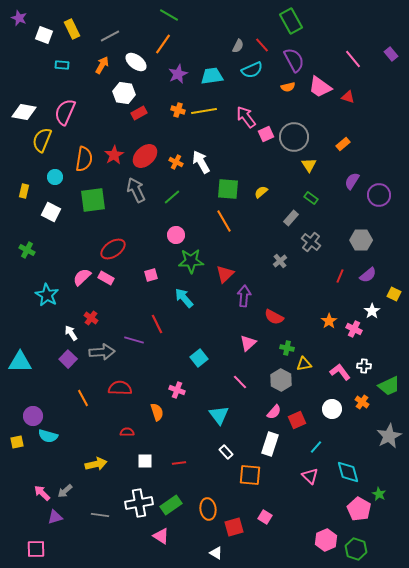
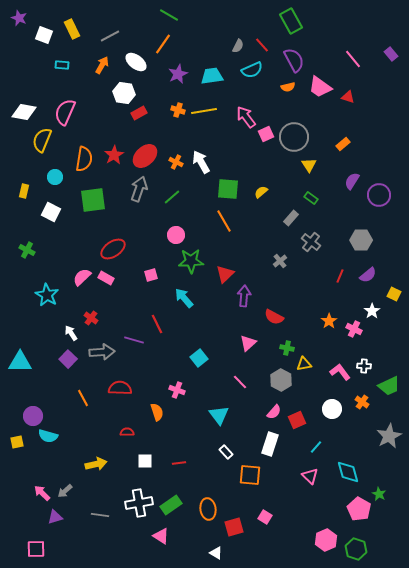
gray arrow at (136, 190): moved 3 px right, 1 px up; rotated 45 degrees clockwise
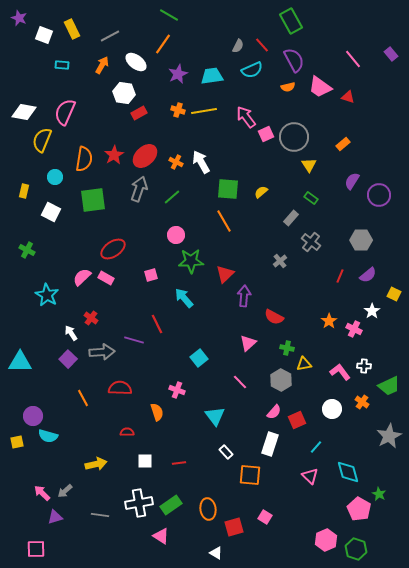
cyan triangle at (219, 415): moved 4 px left, 1 px down
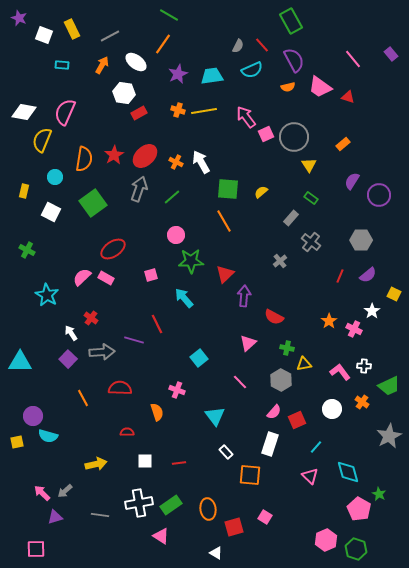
green square at (93, 200): moved 3 px down; rotated 28 degrees counterclockwise
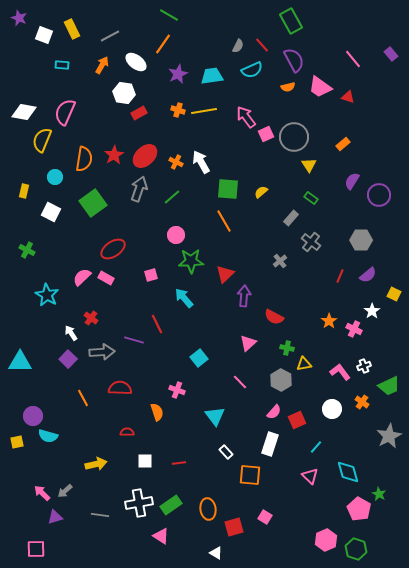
white cross at (364, 366): rotated 24 degrees counterclockwise
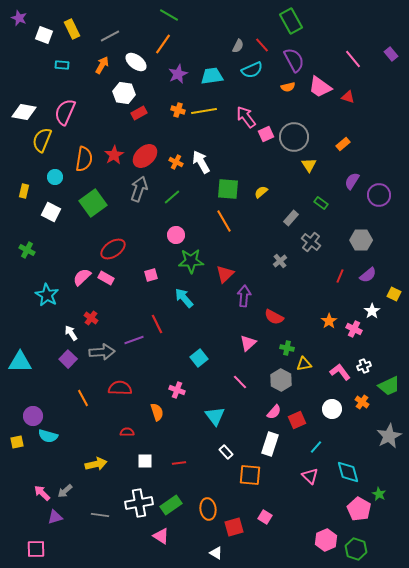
green rectangle at (311, 198): moved 10 px right, 5 px down
purple line at (134, 340): rotated 36 degrees counterclockwise
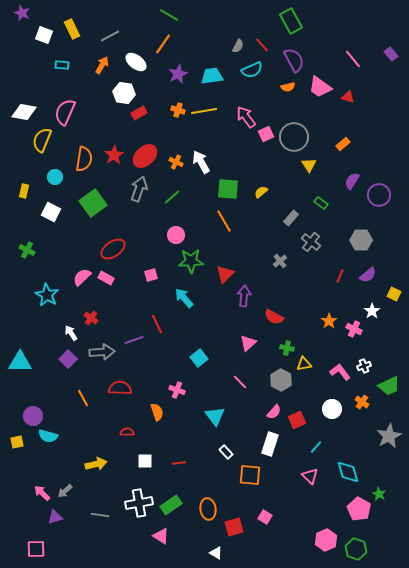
purple star at (19, 18): moved 3 px right, 5 px up
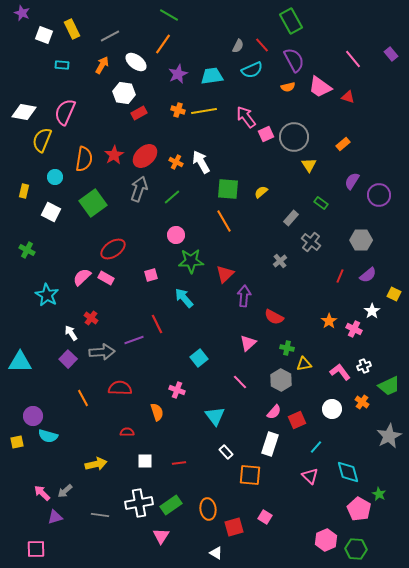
pink triangle at (161, 536): rotated 30 degrees clockwise
green hexagon at (356, 549): rotated 15 degrees counterclockwise
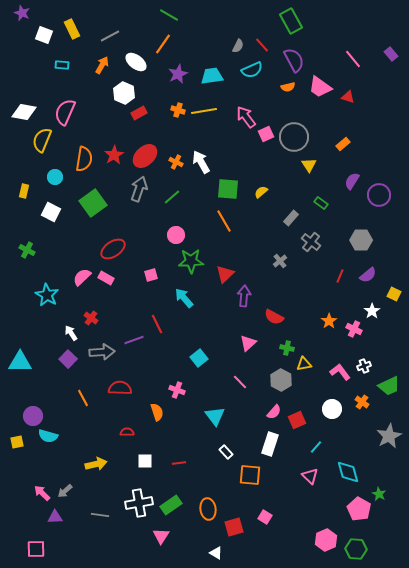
white hexagon at (124, 93): rotated 15 degrees clockwise
purple triangle at (55, 517): rotated 14 degrees clockwise
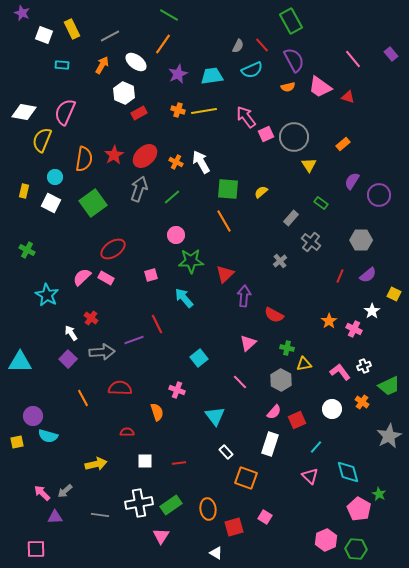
white square at (51, 212): moved 9 px up
red semicircle at (274, 317): moved 2 px up
orange square at (250, 475): moved 4 px left, 3 px down; rotated 15 degrees clockwise
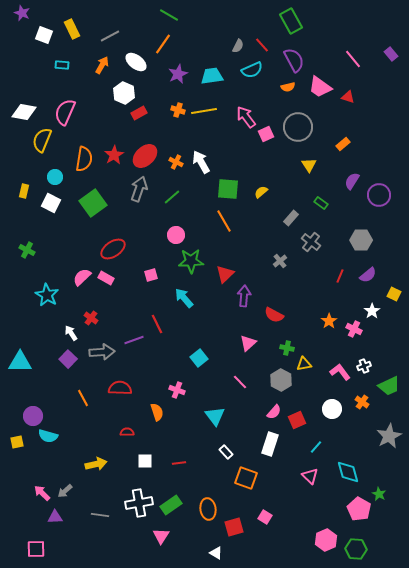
gray circle at (294, 137): moved 4 px right, 10 px up
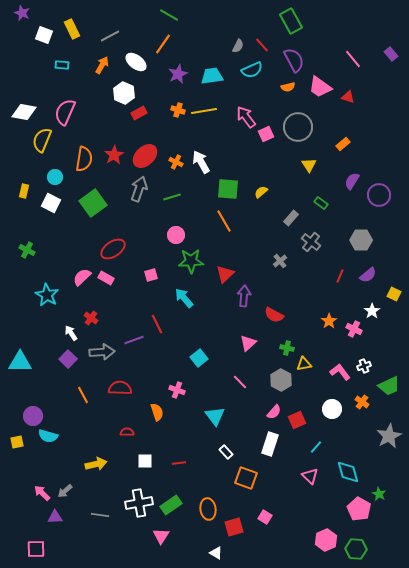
green line at (172, 197): rotated 24 degrees clockwise
orange line at (83, 398): moved 3 px up
